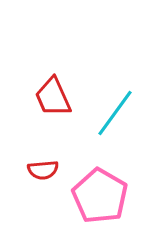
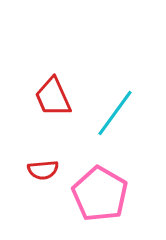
pink pentagon: moved 2 px up
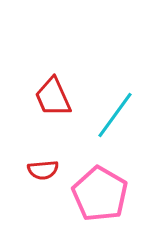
cyan line: moved 2 px down
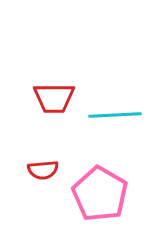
red trapezoid: moved 1 px right, 1 px down; rotated 66 degrees counterclockwise
cyan line: rotated 51 degrees clockwise
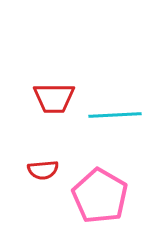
pink pentagon: moved 2 px down
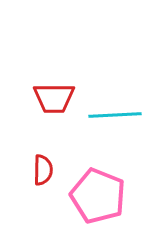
red semicircle: rotated 84 degrees counterclockwise
pink pentagon: moved 2 px left; rotated 8 degrees counterclockwise
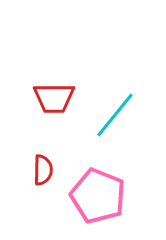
cyan line: rotated 48 degrees counterclockwise
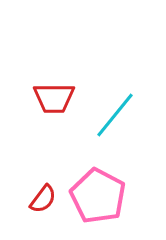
red semicircle: moved 29 px down; rotated 36 degrees clockwise
pink pentagon: rotated 6 degrees clockwise
